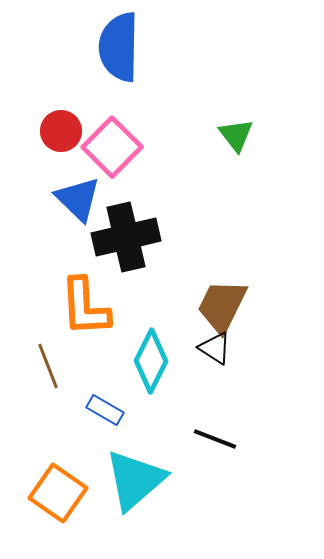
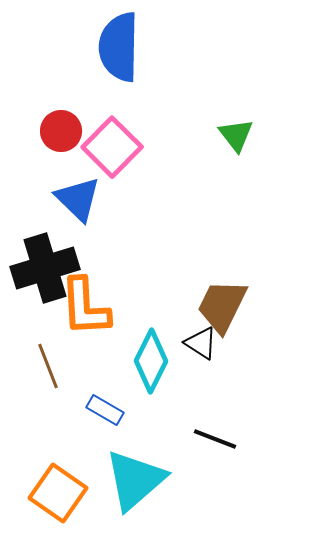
black cross: moved 81 px left, 31 px down; rotated 4 degrees counterclockwise
black triangle: moved 14 px left, 5 px up
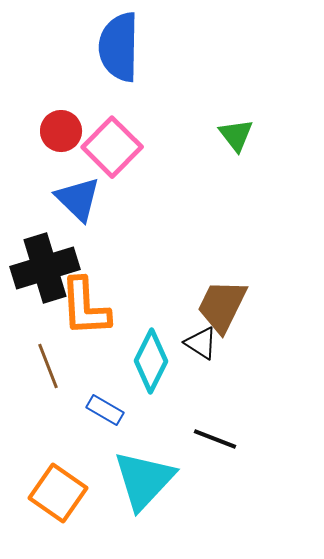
cyan triangle: moved 9 px right; rotated 6 degrees counterclockwise
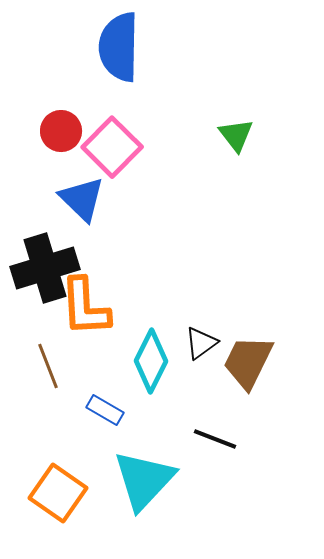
blue triangle: moved 4 px right
brown trapezoid: moved 26 px right, 56 px down
black triangle: rotated 51 degrees clockwise
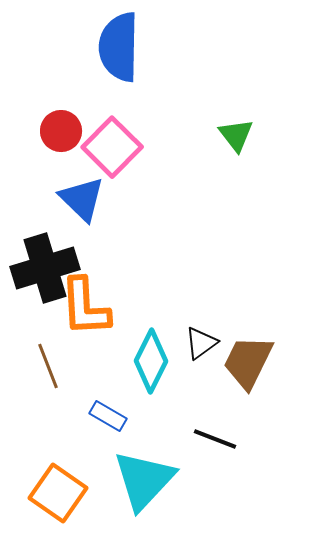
blue rectangle: moved 3 px right, 6 px down
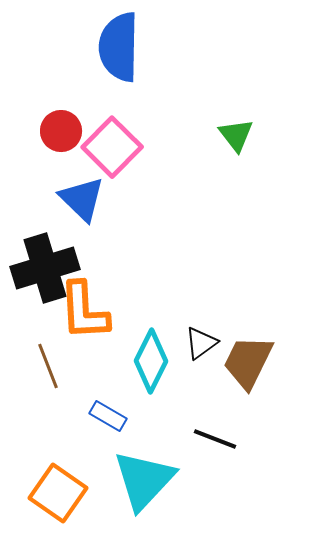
orange L-shape: moved 1 px left, 4 px down
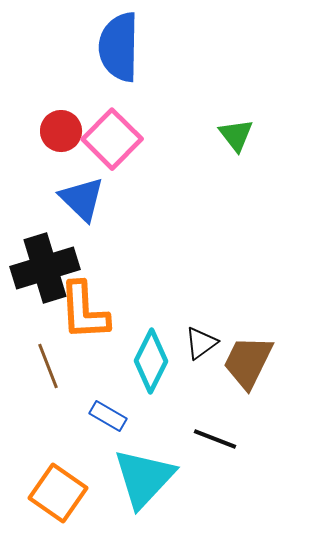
pink square: moved 8 px up
cyan triangle: moved 2 px up
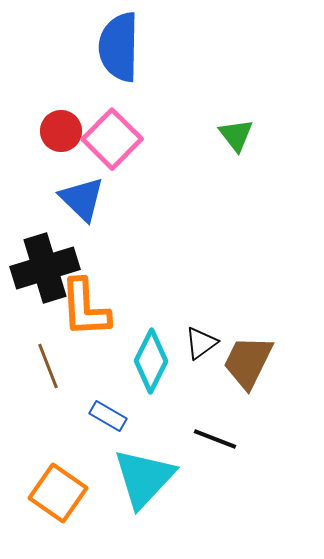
orange L-shape: moved 1 px right, 3 px up
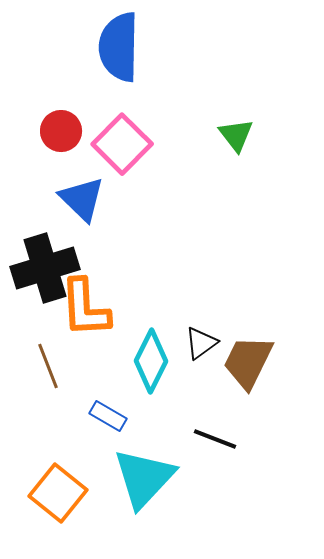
pink square: moved 10 px right, 5 px down
orange square: rotated 4 degrees clockwise
